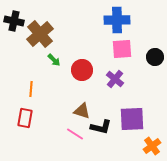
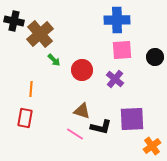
pink square: moved 1 px down
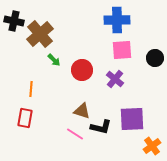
black circle: moved 1 px down
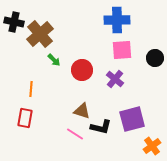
black cross: moved 1 px down
purple square: rotated 12 degrees counterclockwise
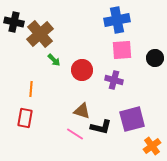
blue cross: rotated 10 degrees counterclockwise
purple cross: moved 1 px left, 1 px down; rotated 24 degrees counterclockwise
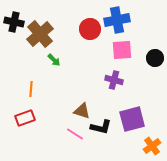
red circle: moved 8 px right, 41 px up
red rectangle: rotated 60 degrees clockwise
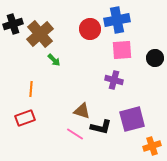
black cross: moved 1 px left, 2 px down; rotated 30 degrees counterclockwise
orange cross: rotated 18 degrees clockwise
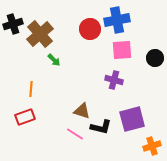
red rectangle: moved 1 px up
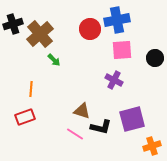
purple cross: rotated 12 degrees clockwise
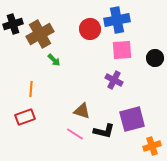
brown cross: rotated 12 degrees clockwise
black L-shape: moved 3 px right, 4 px down
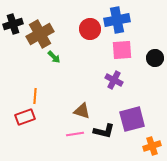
green arrow: moved 3 px up
orange line: moved 4 px right, 7 px down
pink line: rotated 42 degrees counterclockwise
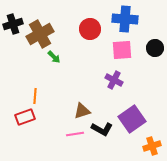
blue cross: moved 8 px right, 1 px up; rotated 15 degrees clockwise
black circle: moved 10 px up
brown triangle: rotated 36 degrees counterclockwise
purple square: rotated 20 degrees counterclockwise
black L-shape: moved 2 px left, 2 px up; rotated 15 degrees clockwise
